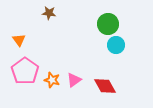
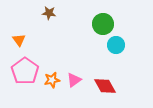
green circle: moved 5 px left
orange star: rotated 28 degrees counterclockwise
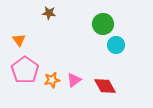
pink pentagon: moved 1 px up
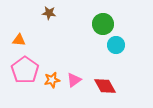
orange triangle: rotated 48 degrees counterclockwise
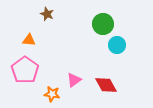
brown star: moved 2 px left, 1 px down; rotated 16 degrees clockwise
orange triangle: moved 10 px right
cyan circle: moved 1 px right
orange star: moved 14 px down; rotated 21 degrees clockwise
red diamond: moved 1 px right, 1 px up
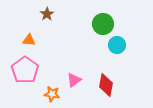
brown star: rotated 16 degrees clockwise
red diamond: rotated 40 degrees clockwise
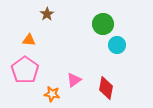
red diamond: moved 3 px down
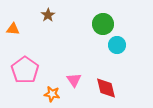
brown star: moved 1 px right, 1 px down
orange triangle: moved 16 px left, 11 px up
pink triangle: rotated 28 degrees counterclockwise
red diamond: rotated 25 degrees counterclockwise
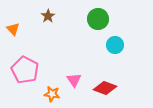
brown star: moved 1 px down
green circle: moved 5 px left, 5 px up
orange triangle: rotated 40 degrees clockwise
cyan circle: moved 2 px left
pink pentagon: rotated 8 degrees counterclockwise
red diamond: moved 1 px left; rotated 55 degrees counterclockwise
